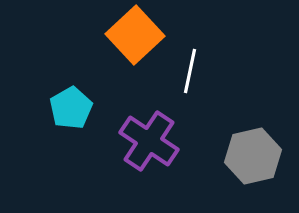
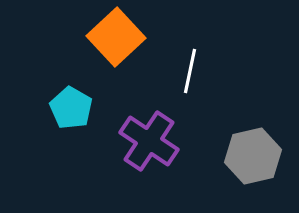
orange square: moved 19 px left, 2 px down
cyan pentagon: rotated 12 degrees counterclockwise
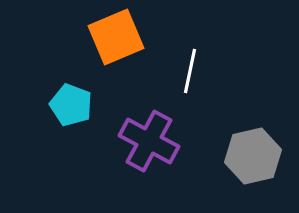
orange square: rotated 20 degrees clockwise
cyan pentagon: moved 3 px up; rotated 9 degrees counterclockwise
purple cross: rotated 6 degrees counterclockwise
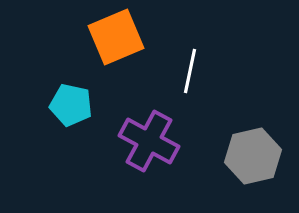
cyan pentagon: rotated 9 degrees counterclockwise
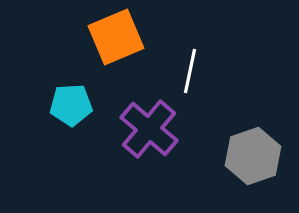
cyan pentagon: rotated 15 degrees counterclockwise
purple cross: moved 12 px up; rotated 12 degrees clockwise
gray hexagon: rotated 6 degrees counterclockwise
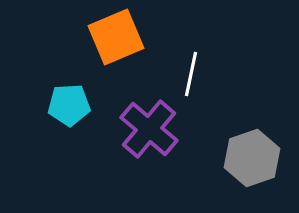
white line: moved 1 px right, 3 px down
cyan pentagon: moved 2 px left
gray hexagon: moved 1 px left, 2 px down
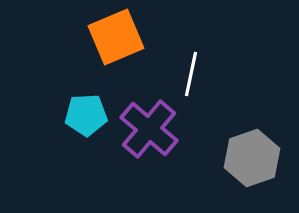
cyan pentagon: moved 17 px right, 10 px down
